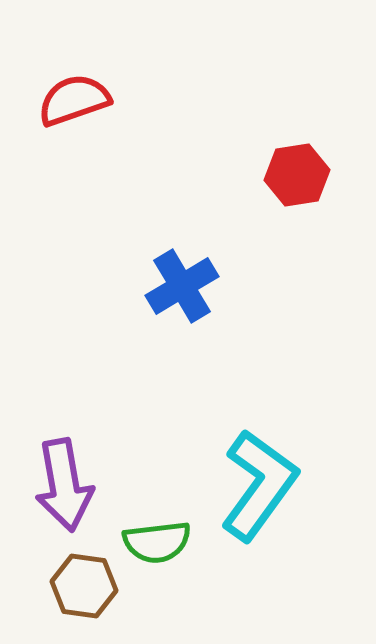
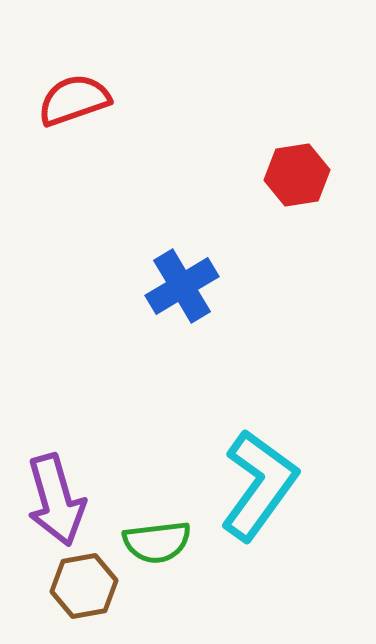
purple arrow: moved 8 px left, 15 px down; rotated 6 degrees counterclockwise
brown hexagon: rotated 18 degrees counterclockwise
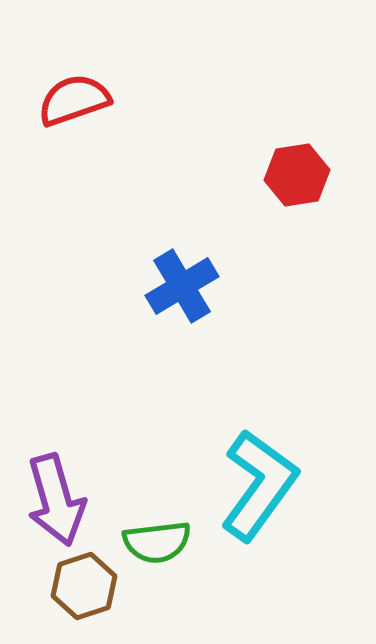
brown hexagon: rotated 8 degrees counterclockwise
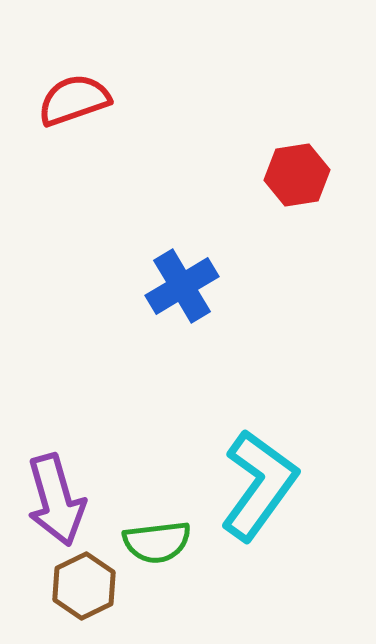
brown hexagon: rotated 8 degrees counterclockwise
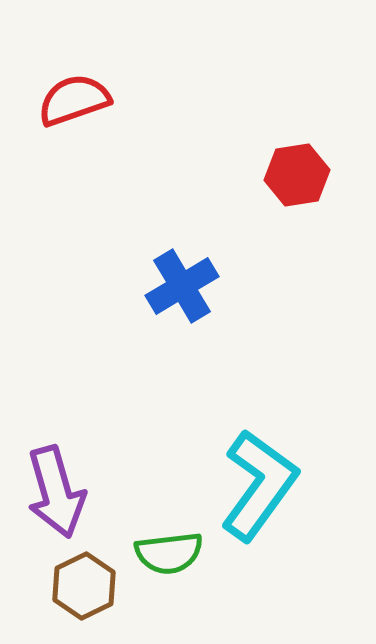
purple arrow: moved 8 px up
green semicircle: moved 12 px right, 11 px down
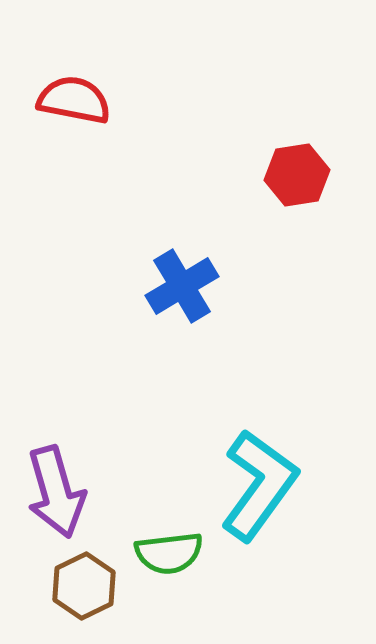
red semicircle: rotated 30 degrees clockwise
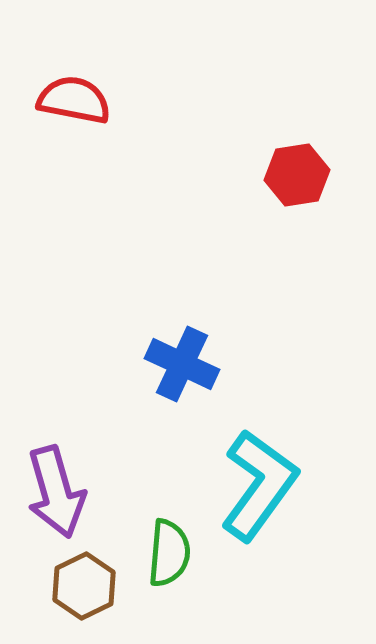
blue cross: moved 78 px down; rotated 34 degrees counterclockwise
green semicircle: rotated 78 degrees counterclockwise
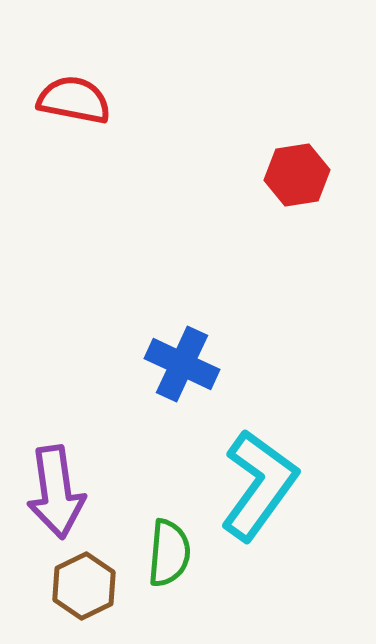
purple arrow: rotated 8 degrees clockwise
